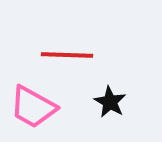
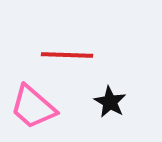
pink trapezoid: rotated 12 degrees clockwise
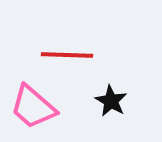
black star: moved 1 px right, 1 px up
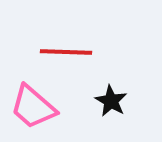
red line: moved 1 px left, 3 px up
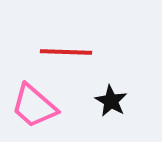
pink trapezoid: moved 1 px right, 1 px up
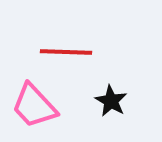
pink trapezoid: rotated 6 degrees clockwise
